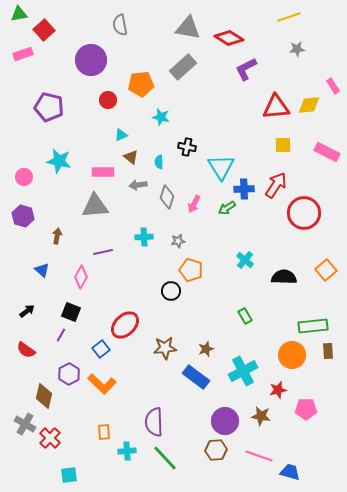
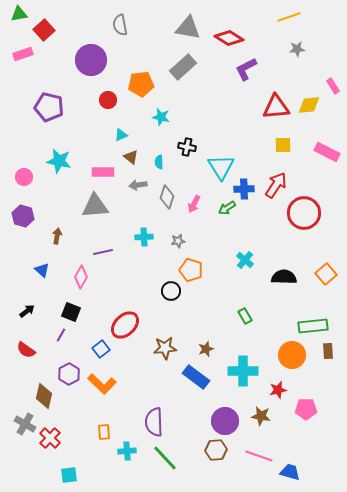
orange square at (326, 270): moved 4 px down
cyan cross at (243, 371): rotated 28 degrees clockwise
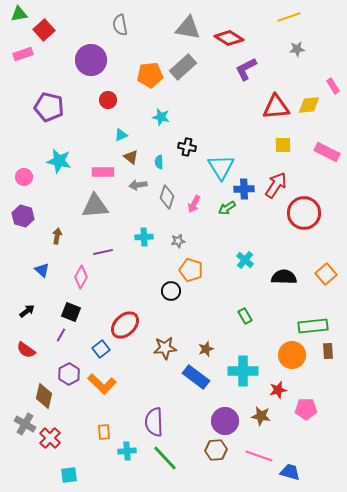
orange pentagon at (141, 84): moved 9 px right, 9 px up
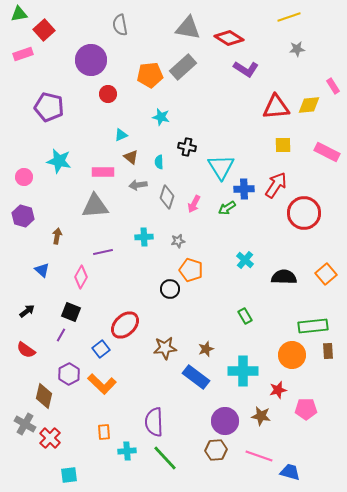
purple L-shape at (246, 69): rotated 120 degrees counterclockwise
red circle at (108, 100): moved 6 px up
black circle at (171, 291): moved 1 px left, 2 px up
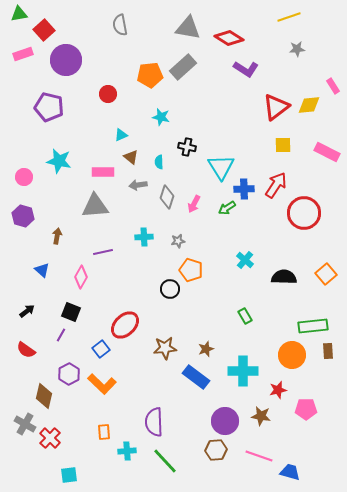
purple circle at (91, 60): moved 25 px left
red triangle at (276, 107): rotated 32 degrees counterclockwise
green line at (165, 458): moved 3 px down
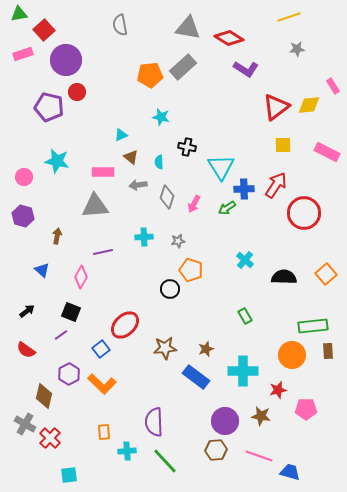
red circle at (108, 94): moved 31 px left, 2 px up
cyan star at (59, 161): moved 2 px left
purple line at (61, 335): rotated 24 degrees clockwise
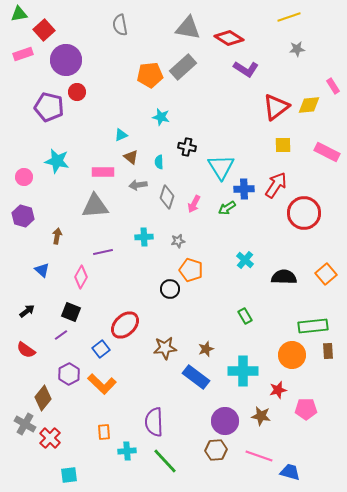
brown diamond at (44, 396): moved 1 px left, 2 px down; rotated 25 degrees clockwise
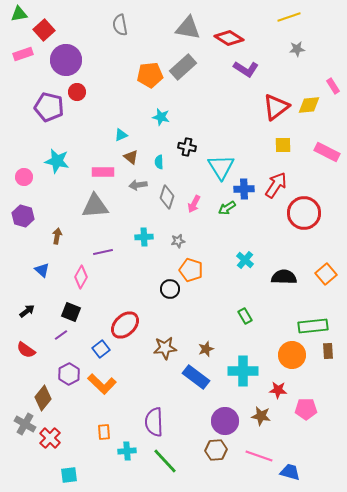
red star at (278, 390): rotated 18 degrees clockwise
